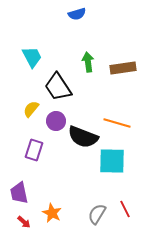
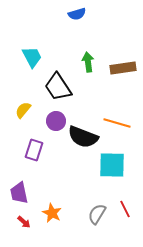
yellow semicircle: moved 8 px left, 1 px down
cyan square: moved 4 px down
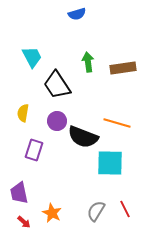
black trapezoid: moved 1 px left, 2 px up
yellow semicircle: moved 3 px down; rotated 30 degrees counterclockwise
purple circle: moved 1 px right
cyan square: moved 2 px left, 2 px up
gray semicircle: moved 1 px left, 3 px up
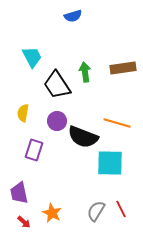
blue semicircle: moved 4 px left, 2 px down
green arrow: moved 3 px left, 10 px down
red line: moved 4 px left
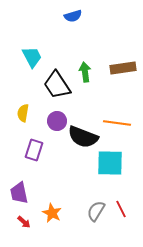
orange line: rotated 8 degrees counterclockwise
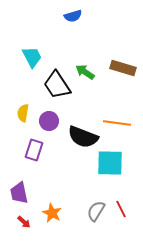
brown rectangle: rotated 25 degrees clockwise
green arrow: rotated 48 degrees counterclockwise
purple circle: moved 8 px left
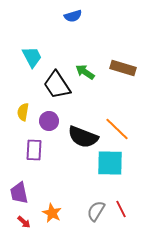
yellow semicircle: moved 1 px up
orange line: moved 6 px down; rotated 36 degrees clockwise
purple rectangle: rotated 15 degrees counterclockwise
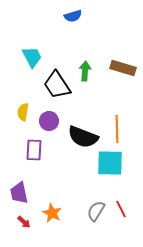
green arrow: moved 1 px up; rotated 60 degrees clockwise
orange line: rotated 44 degrees clockwise
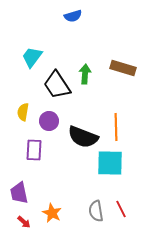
cyan trapezoid: rotated 115 degrees counterclockwise
green arrow: moved 3 px down
orange line: moved 1 px left, 2 px up
gray semicircle: rotated 40 degrees counterclockwise
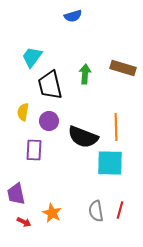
black trapezoid: moved 7 px left; rotated 20 degrees clockwise
purple trapezoid: moved 3 px left, 1 px down
red line: moved 1 px left, 1 px down; rotated 42 degrees clockwise
red arrow: rotated 16 degrees counterclockwise
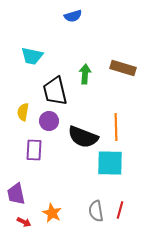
cyan trapezoid: moved 1 px up; rotated 115 degrees counterclockwise
black trapezoid: moved 5 px right, 6 px down
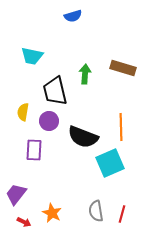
orange line: moved 5 px right
cyan square: rotated 24 degrees counterclockwise
purple trapezoid: rotated 50 degrees clockwise
red line: moved 2 px right, 4 px down
